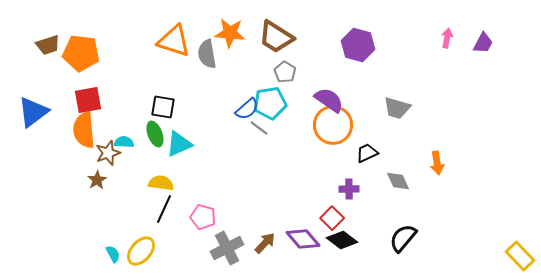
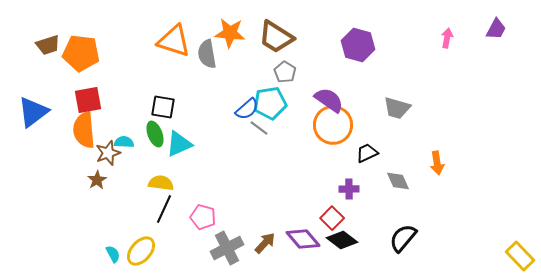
purple trapezoid at (483, 43): moved 13 px right, 14 px up
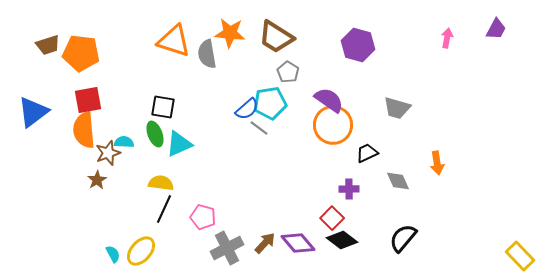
gray pentagon at (285, 72): moved 3 px right
purple diamond at (303, 239): moved 5 px left, 4 px down
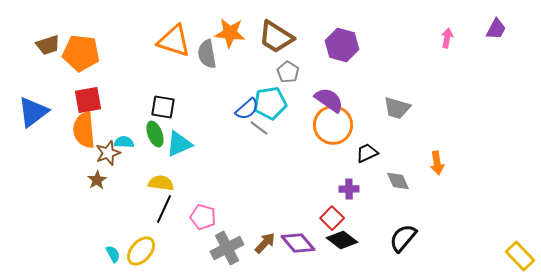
purple hexagon at (358, 45): moved 16 px left
